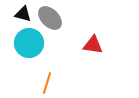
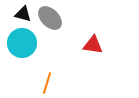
cyan circle: moved 7 px left
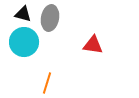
gray ellipse: rotated 55 degrees clockwise
cyan circle: moved 2 px right, 1 px up
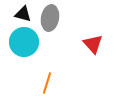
red triangle: moved 1 px up; rotated 40 degrees clockwise
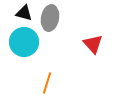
black triangle: moved 1 px right, 1 px up
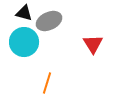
gray ellipse: moved 1 px left, 3 px down; rotated 55 degrees clockwise
red triangle: rotated 10 degrees clockwise
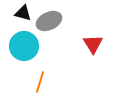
black triangle: moved 1 px left
cyan circle: moved 4 px down
orange line: moved 7 px left, 1 px up
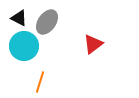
black triangle: moved 4 px left, 5 px down; rotated 12 degrees clockwise
gray ellipse: moved 2 px left, 1 px down; rotated 30 degrees counterclockwise
red triangle: rotated 25 degrees clockwise
